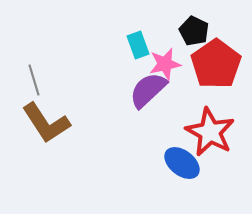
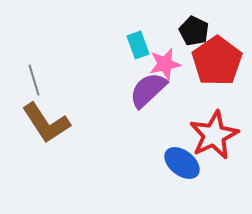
red pentagon: moved 1 px right, 3 px up
red star: moved 4 px right, 3 px down; rotated 18 degrees clockwise
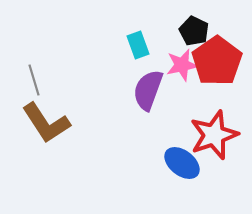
pink star: moved 17 px right, 1 px down
purple semicircle: rotated 27 degrees counterclockwise
red star: rotated 6 degrees clockwise
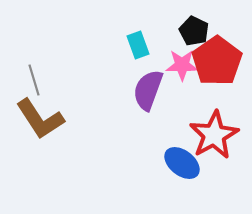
pink star: rotated 12 degrees clockwise
brown L-shape: moved 6 px left, 4 px up
red star: rotated 9 degrees counterclockwise
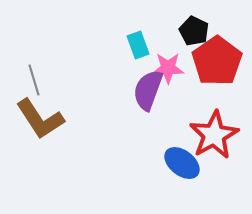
pink star: moved 14 px left, 3 px down
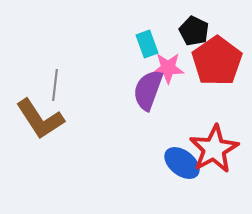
cyan rectangle: moved 9 px right, 1 px up
gray line: moved 21 px right, 5 px down; rotated 24 degrees clockwise
red star: moved 14 px down
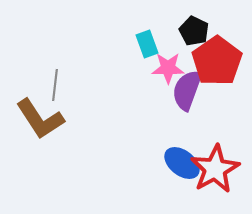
purple semicircle: moved 39 px right
red star: moved 1 px right, 20 px down
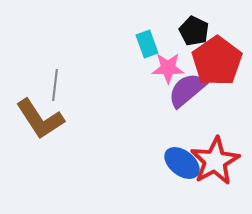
purple semicircle: rotated 30 degrees clockwise
red star: moved 8 px up
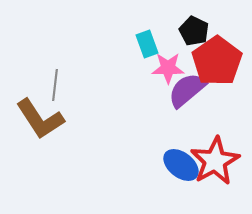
blue ellipse: moved 1 px left, 2 px down
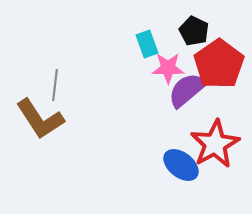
red pentagon: moved 2 px right, 3 px down
red star: moved 17 px up
